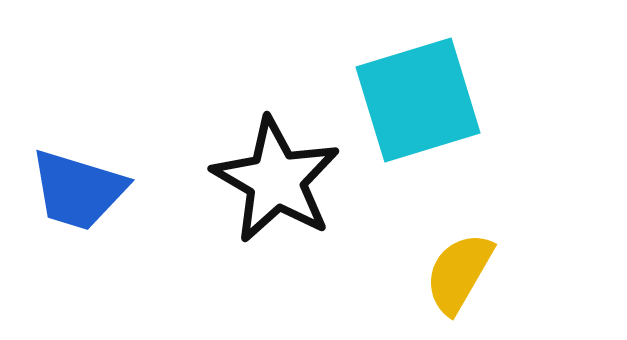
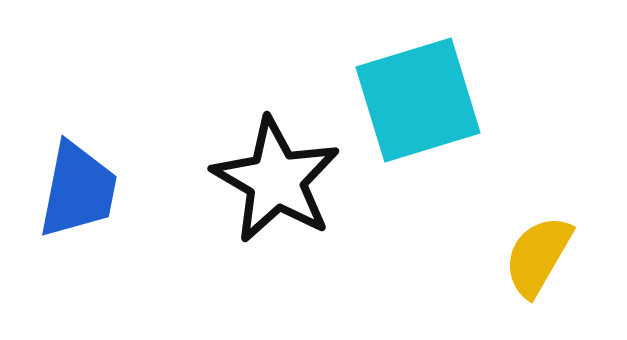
blue trapezoid: rotated 96 degrees counterclockwise
yellow semicircle: moved 79 px right, 17 px up
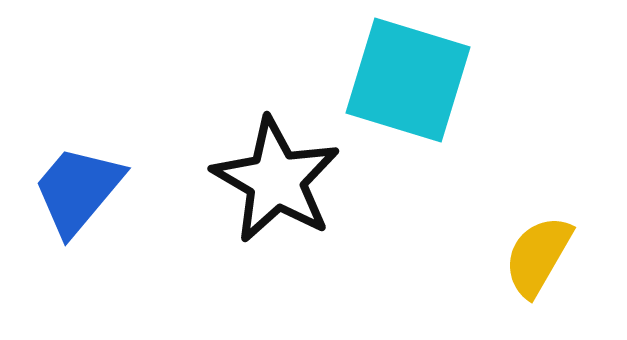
cyan square: moved 10 px left, 20 px up; rotated 34 degrees clockwise
blue trapezoid: rotated 151 degrees counterclockwise
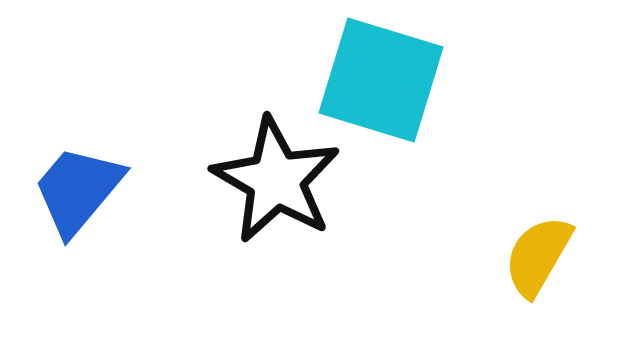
cyan square: moved 27 px left
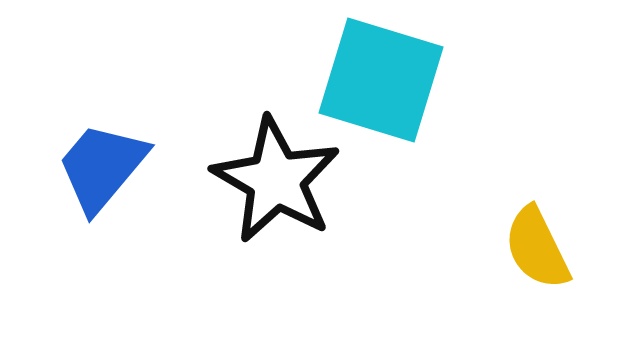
blue trapezoid: moved 24 px right, 23 px up
yellow semicircle: moved 1 px left, 8 px up; rotated 56 degrees counterclockwise
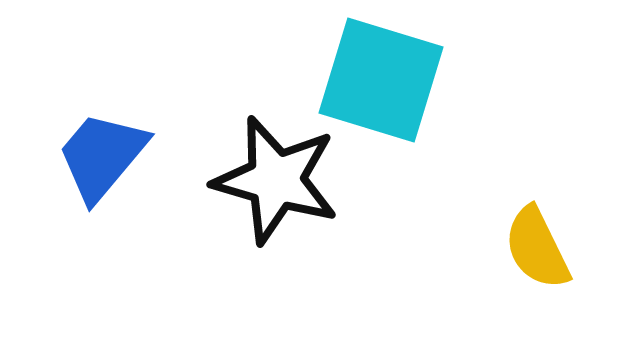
blue trapezoid: moved 11 px up
black star: rotated 14 degrees counterclockwise
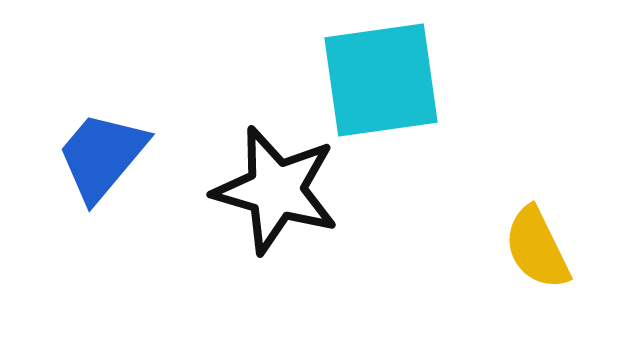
cyan square: rotated 25 degrees counterclockwise
black star: moved 10 px down
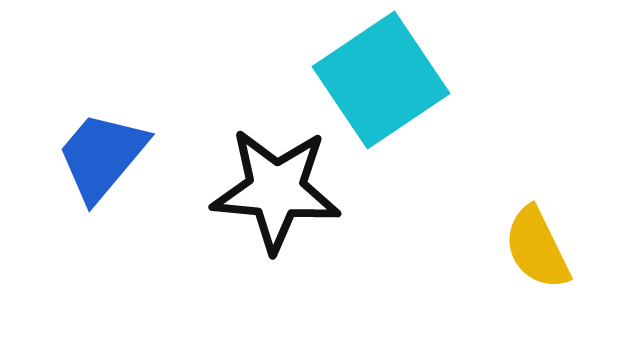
cyan square: rotated 26 degrees counterclockwise
black star: rotated 11 degrees counterclockwise
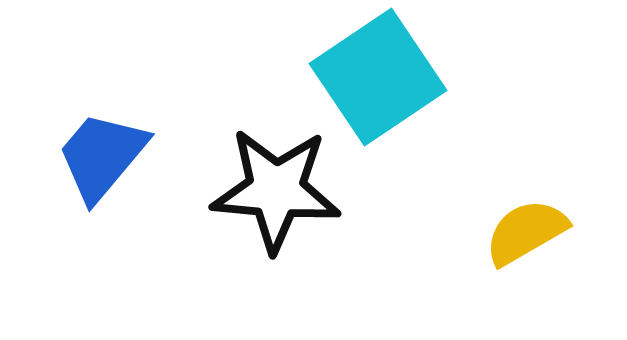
cyan square: moved 3 px left, 3 px up
yellow semicircle: moved 11 px left, 16 px up; rotated 86 degrees clockwise
